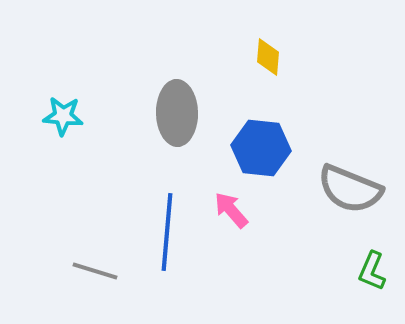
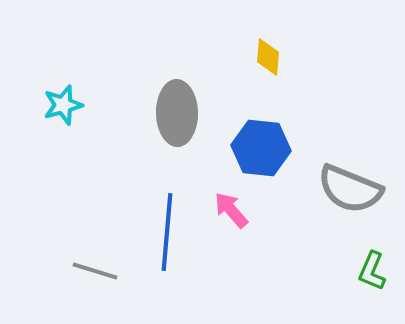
cyan star: moved 11 px up; rotated 21 degrees counterclockwise
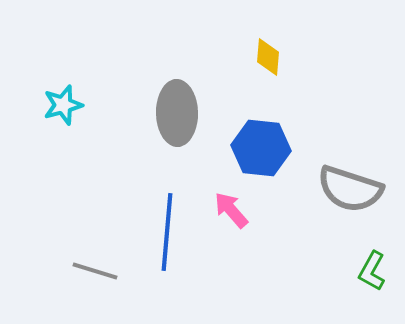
gray semicircle: rotated 4 degrees counterclockwise
green L-shape: rotated 6 degrees clockwise
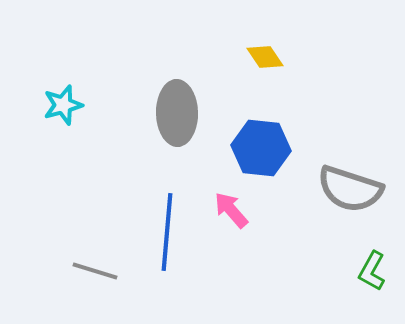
yellow diamond: moved 3 px left; rotated 39 degrees counterclockwise
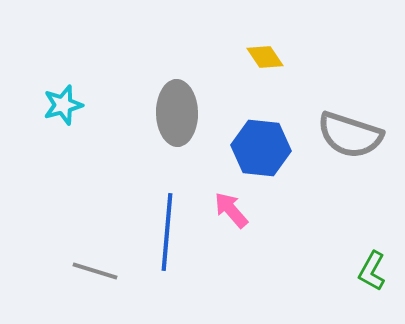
gray semicircle: moved 54 px up
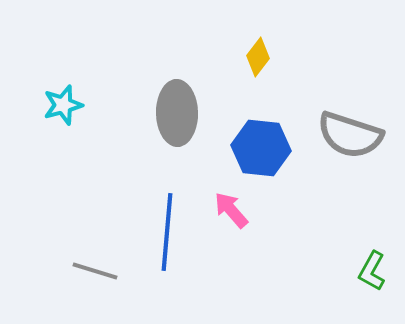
yellow diamond: moved 7 px left; rotated 72 degrees clockwise
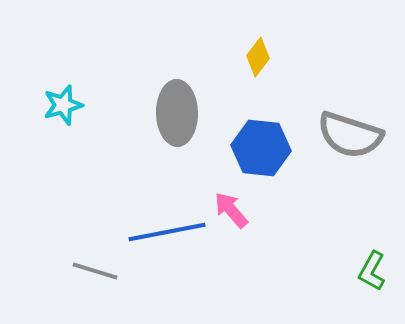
blue line: rotated 74 degrees clockwise
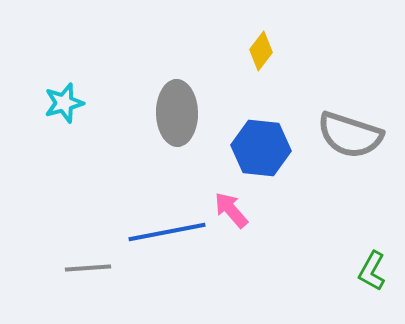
yellow diamond: moved 3 px right, 6 px up
cyan star: moved 1 px right, 2 px up
gray line: moved 7 px left, 3 px up; rotated 21 degrees counterclockwise
